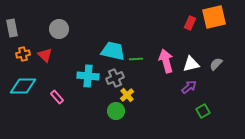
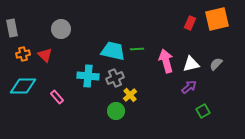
orange square: moved 3 px right, 2 px down
gray circle: moved 2 px right
green line: moved 1 px right, 10 px up
yellow cross: moved 3 px right
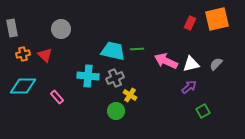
pink arrow: rotated 50 degrees counterclockwise
yellow cross: rotated 16 degrees counterclockwise
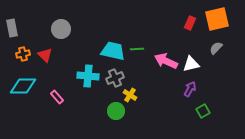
gray semicircle: moved 16 px up
purple arrow: moved 1 px right, 2 px down; rotated 21 degrees counterclockwise
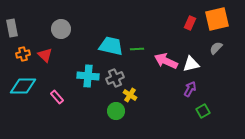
cyan trapezoid: moved 2 px left, 5 px up
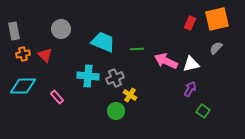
gray rectangle: moved 2 px right, 3 px down
cyan trapezoid: moved 8 px left, 4 px up; rotated 10 degrees clockwise
green square: rotated 24 degrees counterclockwise
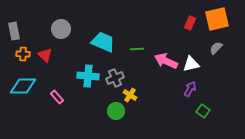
orange cross: rotated 16 degrees clockwise
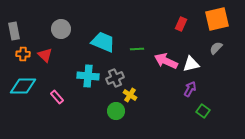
red rectangle: moved 9 px left, 1 px down
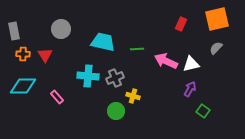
cyan trapezoid: rotated 10 degrees counterclockwise
red triangle: rotated 14 degrees clockwise
yellow cross: moved 3 px right, 1 px down; rotated 16 degrees counterclockwise
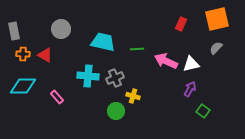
red triangle: rotated 28 degrees counterclockwise
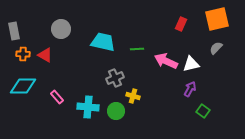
cyan cross: moved 31 px down
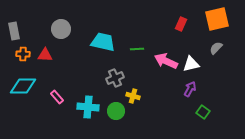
red triangle: rotated 28 degrees counterclockwise
green square: moved 1 px down
